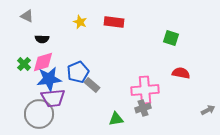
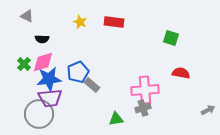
purple trapezoid: moved 3 px left
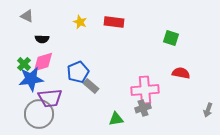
blue star: moved 18 px left
gray rectangle: moved 1 px left, 1 px down
gray arrow: rotated 136 degrees clockwise
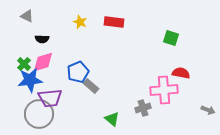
blue star: moved 1 px left, 1 px down
pink cross: moved 19 px right
gray arrow: rotated 88 degrees counterclockwise
green triangle: moved 4 px left; rotated 49 degrees clockwise
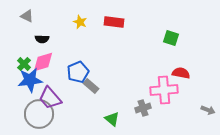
purple trapezoid: rotated 55 degrees clockwise
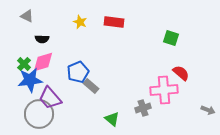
red semicircle: rotated 30 degrees clockwise
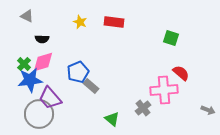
gray cross: rotated 21 degrees counterclockwise
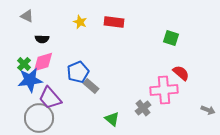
gray circle: moved 4 px down
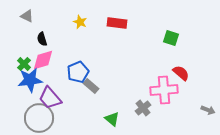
red rectangle: moved 3 px right, 1 px down
black semicircle: rotated 72 degrees clockwise
pink diamond: moved 2 px up
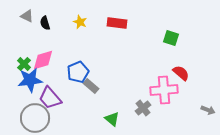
black semicircle: moved 3 px right, 16 px up
gray circle: moved 4 px left
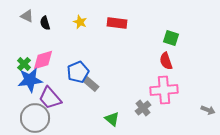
red semicircle: moved 15 px left, 12 px up; rotated 150 degrees counterclockwise
gray rectangle: moved 2 px up
